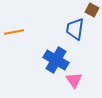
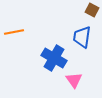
blue trapezoid: moved 7 px right, 8 px down
blue cross: moved 2 px left, 2 px up
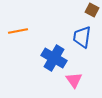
orange line: moved 4 px right, 1 px up
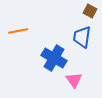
brown square: moved 2 px left, 1 px down
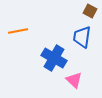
pink triangle: rotated 12 degrees counterclockwise
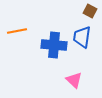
orange line: moved 1 px left
blue cross: moved 13 px up; rotated 25 degrees counterclockwise
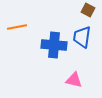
brown square: moved 2 px left, 1 px up
orange line: moved 4 px up
pink triangle: rotated 30 degrees counterclockwise
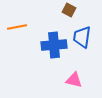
brown square: moved 19 px left
blue cross: rotated 10 degrees counterclockwise
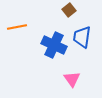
brown square: rotated 24 degrees clockwise
blue cross: rotated 30 degrees clockwise
pink triangle: moved 2 px left, 1 px up; rotated 42 degrees clockwise
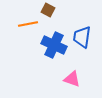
brown square: moved 21 px left; rotated 24 degrees counterclockwise
orange line: moved 11 px right, 3 px up
pink triangle: rotated 36 degrees counterclockwise
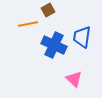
brown square: rotated 32 degrees clockwise
pink triangle: moved 2 px right; rotated 24 degrees clockwise
